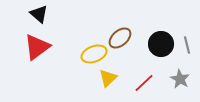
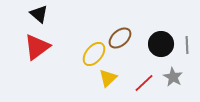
gray line: rotated 12 degrees clockwise
yellow ellipse: rotated 30 degrees counterclockwise
gray star: moved 7 px left, 2 px up
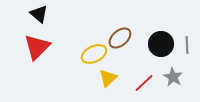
red triangle: rotated 8 degrees counterclockwise
yellow ellipse: rotated 25 degrees clockwise
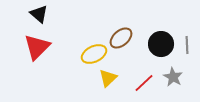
brown ellipse: moved 1 px right
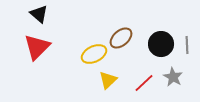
yellow triangle: moved 2 px down
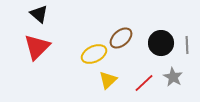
black circle: moved 1 px up
